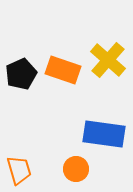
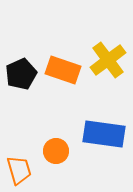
yellow cross: rotated 12 degrees clockwise
orange circle: moved 20 px left, 18 px up
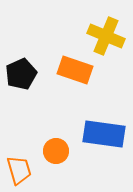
yellow cross: moved 2 px left, 24 px up; rotated 30 degrees counterclockwise
orange rectangle: moved 12 px right
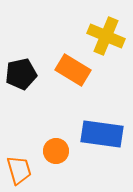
orange rectangle: moved 2 px left; rotated 12 degrees clockwise
black pentagon: rotated 12 degrees clockwise
blue rectangle: moved 2 px left
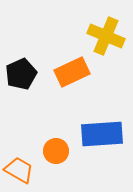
orange rectangle: moved 1 px left, 2 px down; rotated 56 degrees counterclockwise
black pentagon: rotated 12 degrees counterclockwise
blue rectangle: rotated 12 degrees counterclockwise
orange trapezoid: rotated 44 degrees counterclockwise
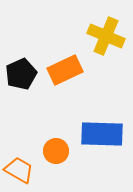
orange rectangle: moved 7 px left, 2 px up
blue rectangle: rotated 6 degrees clockwise
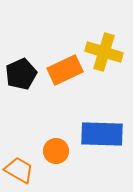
yellow cross: moved 2 px left, 16 px down; rotated 6 degrees counterclockwise
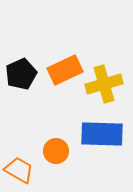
yellow cross: moved 32 px down; rotated 33 degrees counterclockwise
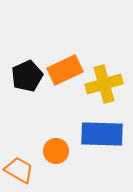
black pentagon: moved 6 px right, 2 px down
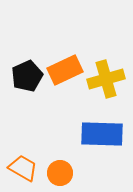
yellow cross: moved 2 px right, 5 px up
orange circle: moved 4 px right, 22 px down
orange trapezoid: moved 4 px right, 2 px up
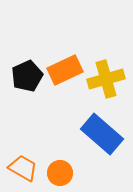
blue rectangle: rotated 39 degrees clockwise
